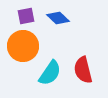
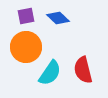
orange circle: moved 3 px right, 1 px down
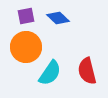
red semicircle: moved 4 px right, 1 px down
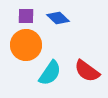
purple square: rotated 12 degrees clockwise
orange circle: moved 2 px up
red semicircle: rotated 40 degrees counterclockwise
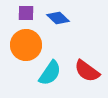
purple square: moved 3 px up
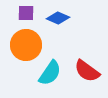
blue diamond: rotated 20 degrees counterclockwise
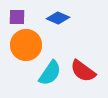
purple square: moved 9 px left, 4 px down
red semicircle: moved 4 px left
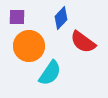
blue diamond: moved 3 px right; rotated 70 degrees counterclockwise
orange circle: moved 3 px right, 1 px down
red semicircle: moved 29 px up
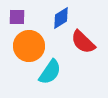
blue diamond: rotated 15 degrees clockwise
red semicircle: rotated 8 degrees clockwise
cyan semicircle: moved 1 px up
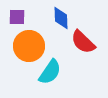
blue diamond: rotated 60 degrees counterclockwise
